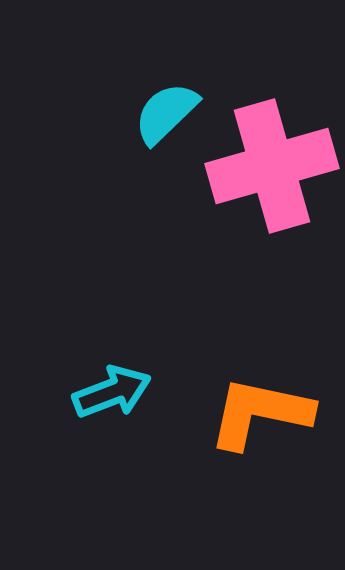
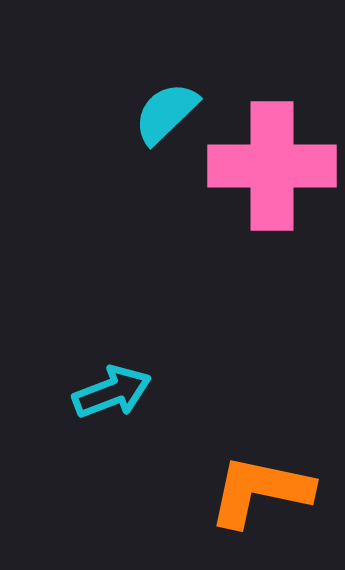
pink cross: rotated 16 degrees clockwise
orange L-shape: moved 78 px down
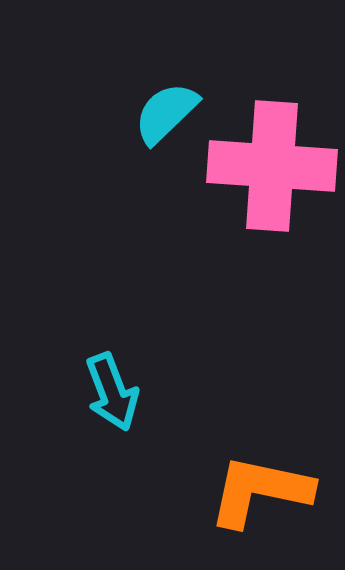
pink cross: rotated 4 degrees clockwise
cyan arrow: rotated 90 degrees clockwise
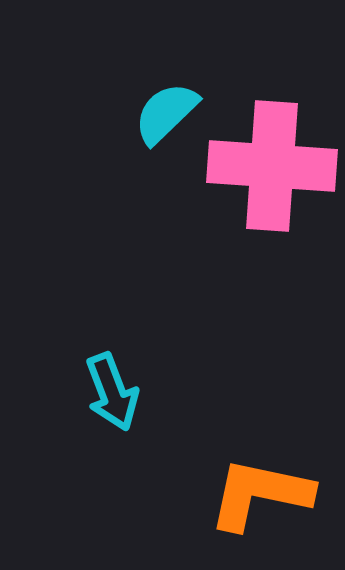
orange L-shape: moved 3 px down
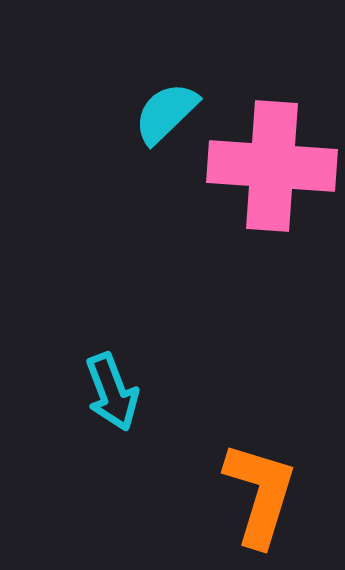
orange L-shape: rotated 95 degrees clockwise
